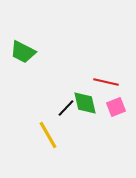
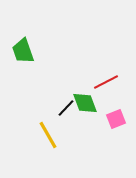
green trapezoid: moved 1 px up; rotated 44 degrees clockwise
red line: rotated 40 degrees counterclockwise
green diamond: rotated 8 degrees counterclockwise
pink square: moved 12 px down
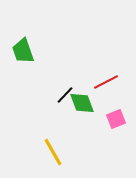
green diamond: moved 3 px left
black line: moved 1 px left, 13 px up
yellow line: moved 5 px right, 17 px down
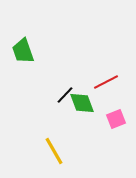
yellow line: moved 1 px right, 1 px up
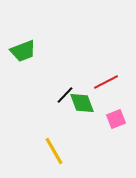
green trapezoid: rotated 92 degrees counterclockwise
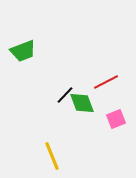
yellow line: moved 2 px left, 5 px down; rotated 8 degrees clockwise
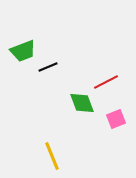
black line: moved 17 px left, 28 px up; rotated 24 degrees clockwise
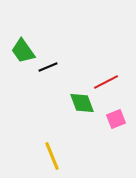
green trapezoid: rotated 76 degrees clockwise
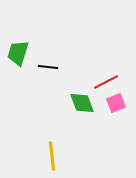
green trapezoid: moved 5 px left, 2 px down; rotated 52 degrees clockwise
black line: rotated 30 degrees clockwise
pink square: moved 16 px up
yellow line: rotated 16 degrees clockwise
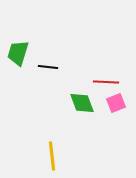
red line: rotated 30 degrees clockwise
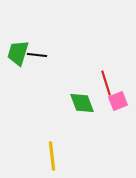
black line: moved 11 px left, 12 px up
red line: moved 1 px down; rotated 70 degrees clockwise
pink square: moved 2 px right, 2 px up
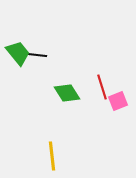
green trapezoid: rotated 124 degrees clockwise
red line: moved 4 px left, 4 px down
green diamond: moved 15 px left, 10 px up; rotated 12 degrees counterclockwise
